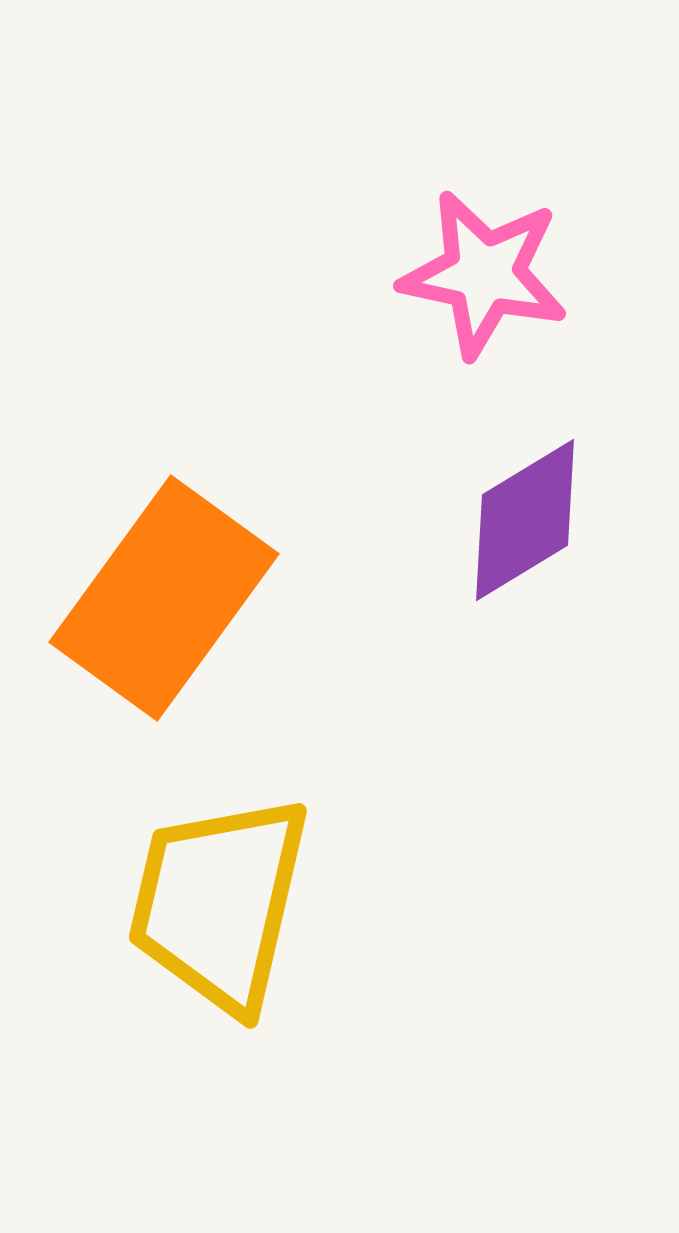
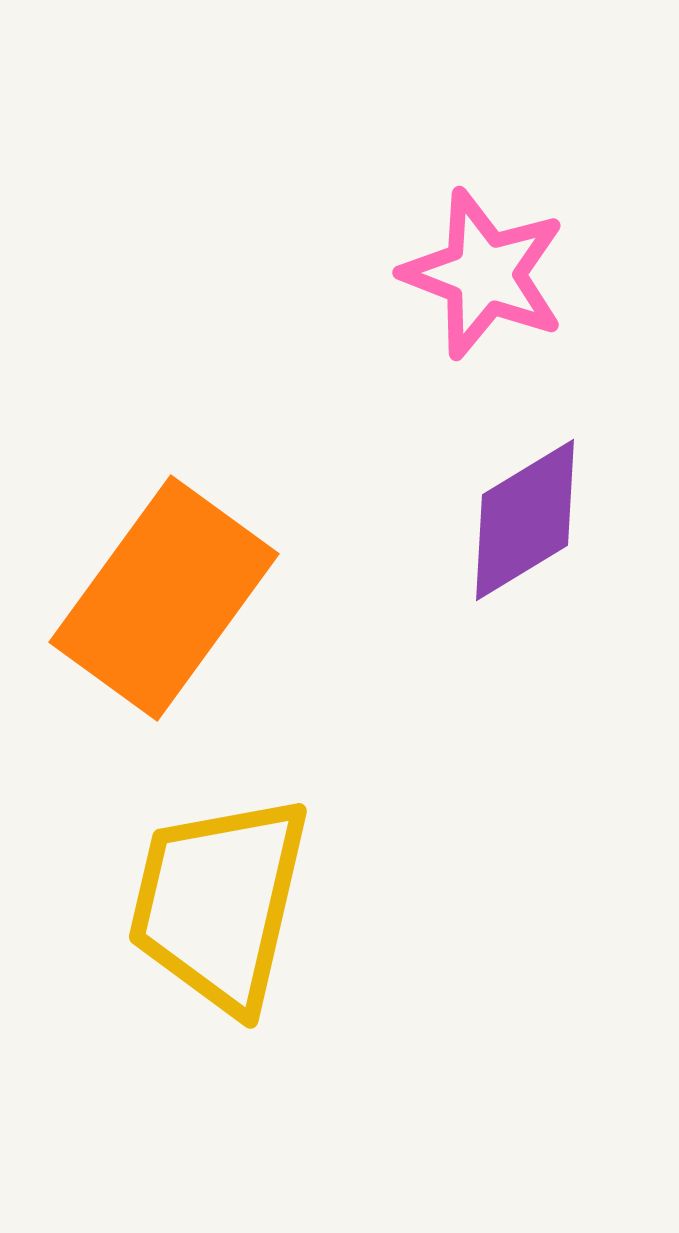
pink star: rotated 9 degrees clockwise
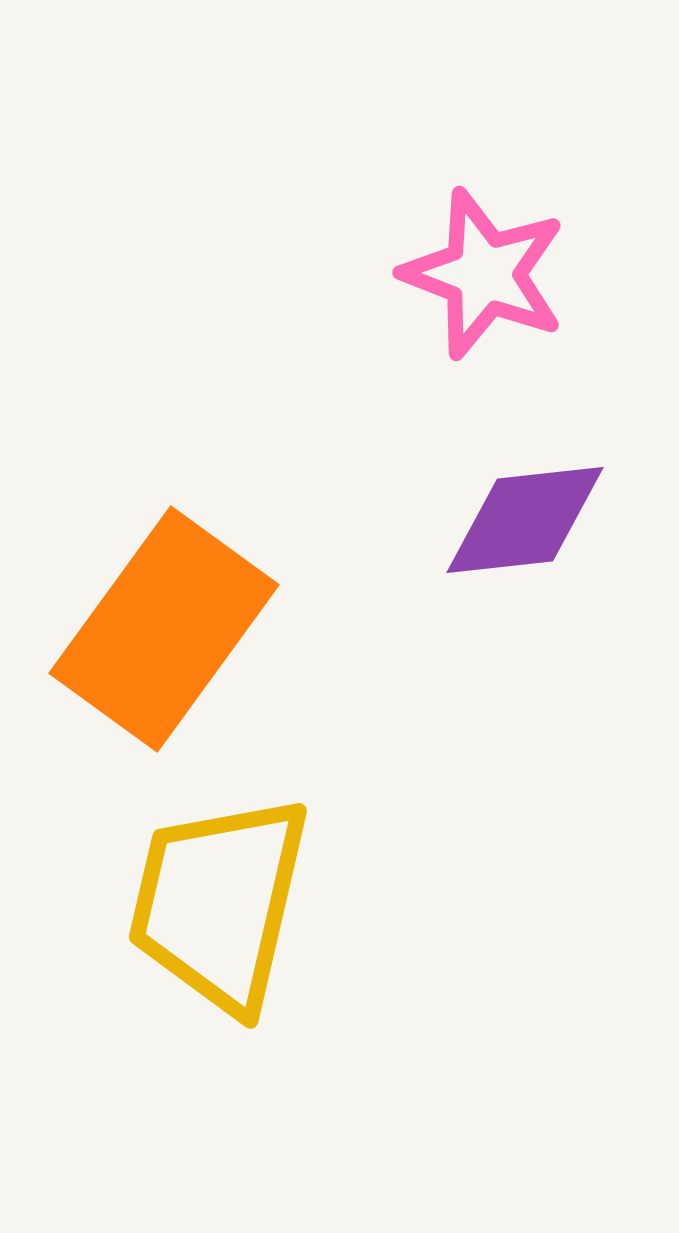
purple diamond: rotated 25 degrees clockwise
orange rectangle: moved 31 px down
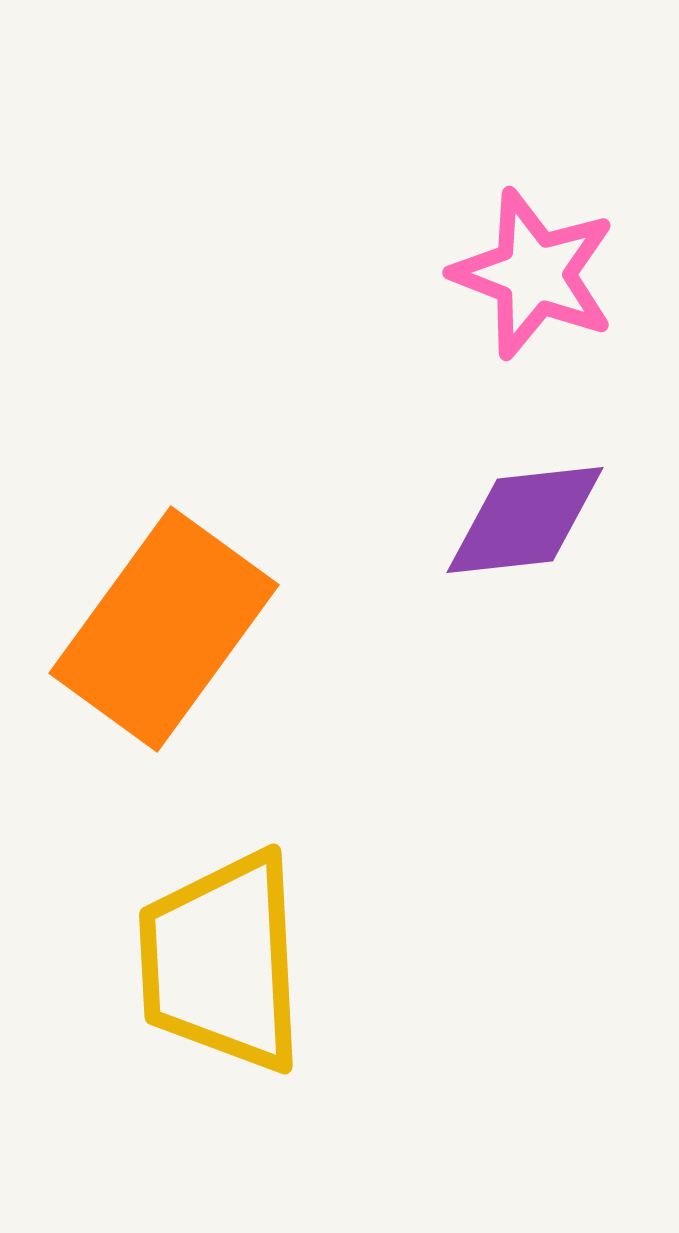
pink star: moved 50 px right
yellow trapezoid: moved 3 px right, 59 px down; rotated 16 degrees counterclockwise
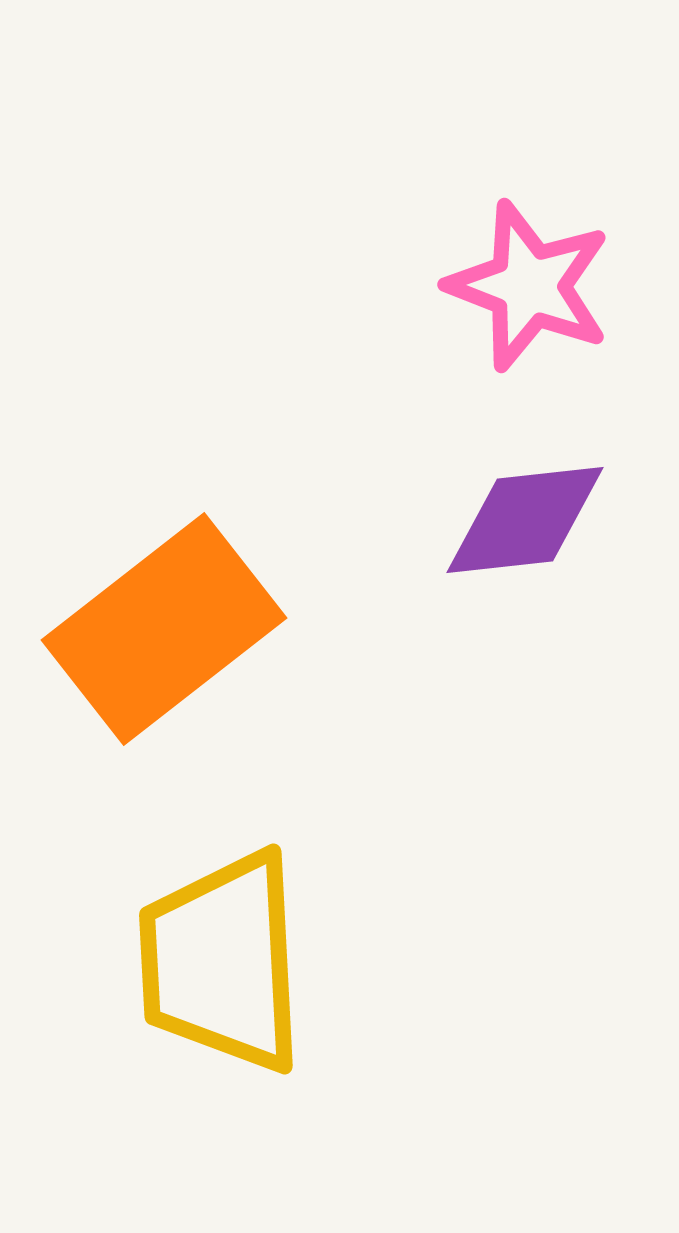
pink star: moved 5 px left, 12 px down
orange rectangle: rotated 16 degrees clockwise
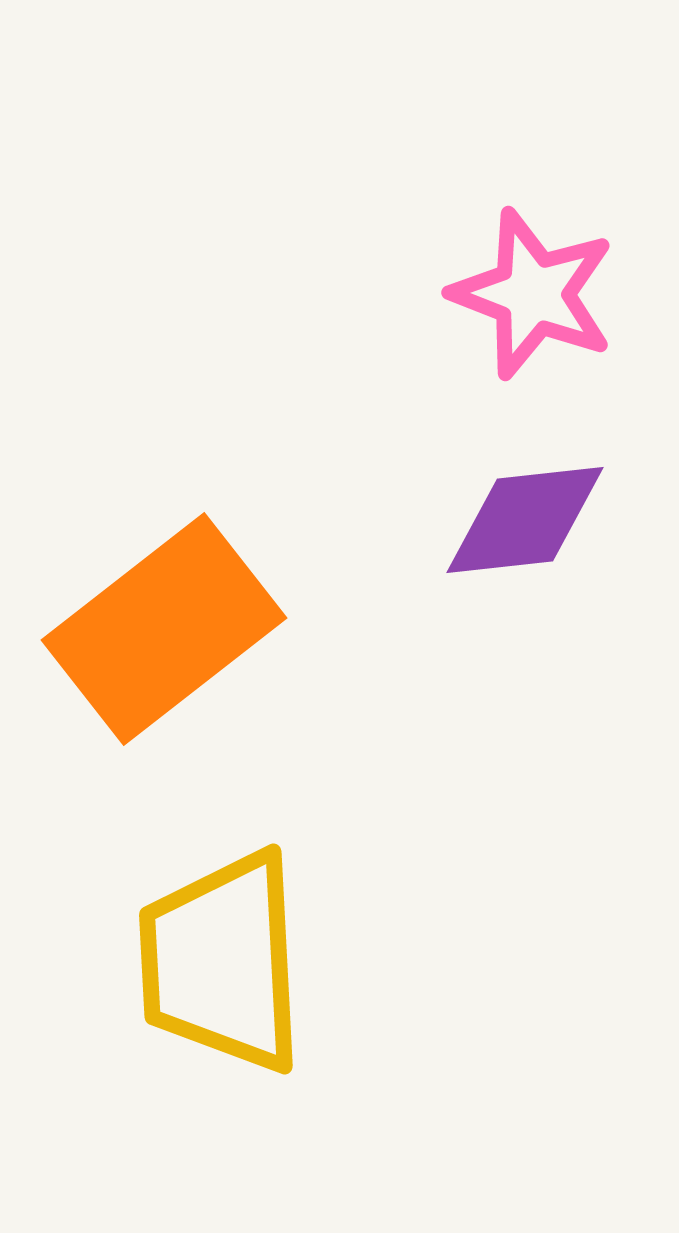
pink star: moved 4 px right, 8 px down
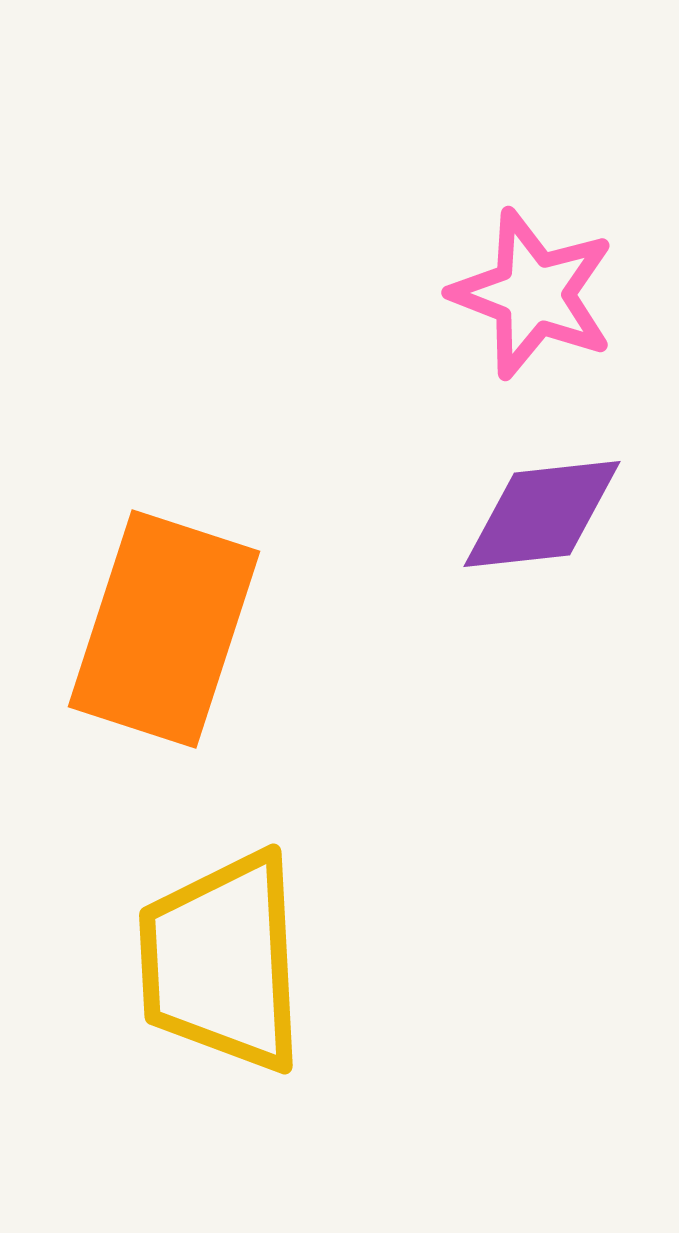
purple diamond: moved 17 px right, 6 px up
orange rectangle: rotated 34 degrees counterclockwise
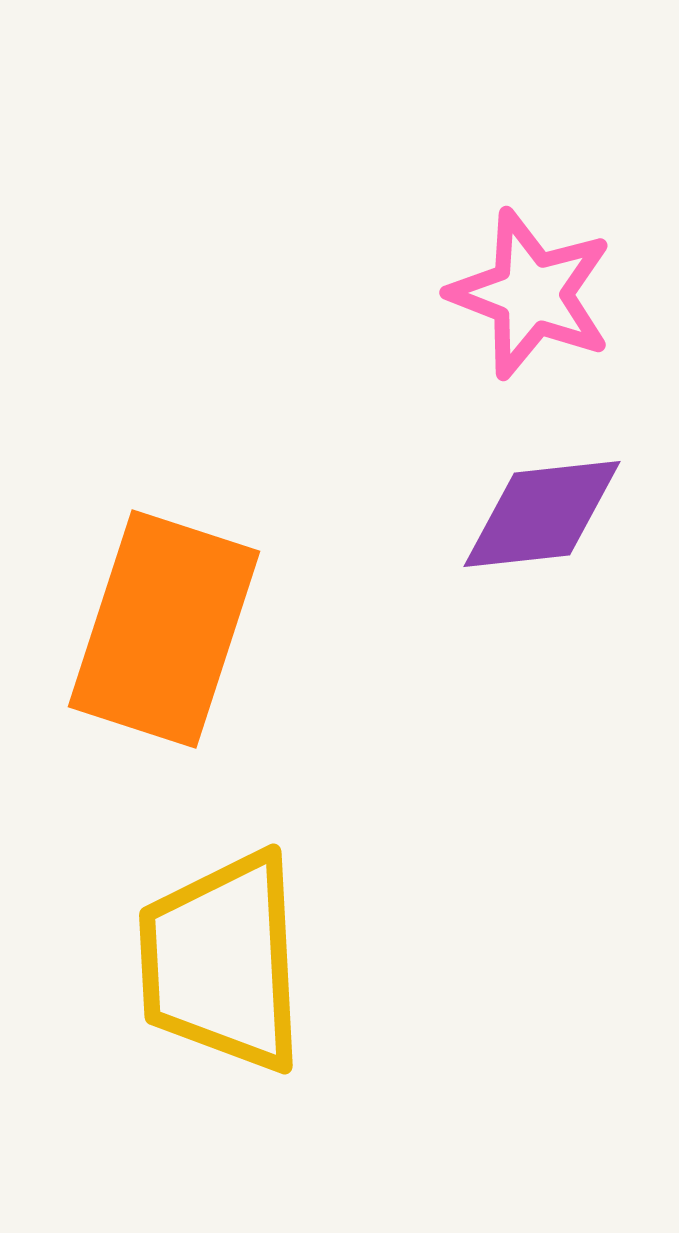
pink star: moved 2 px left
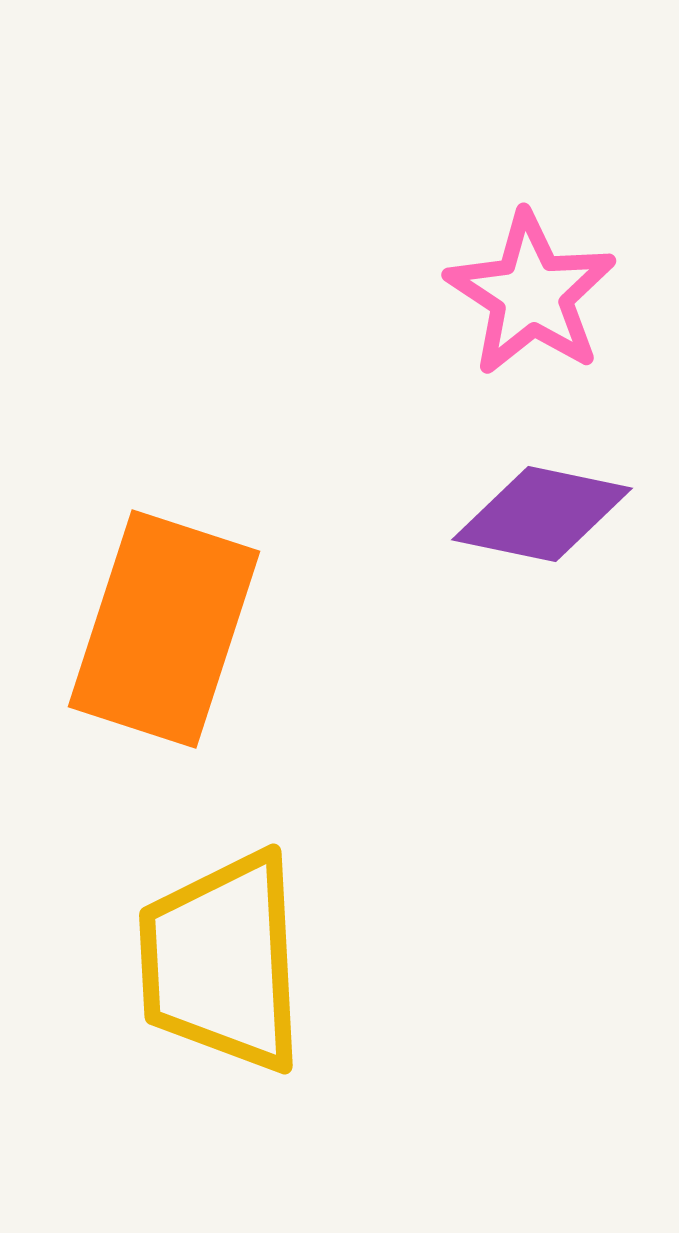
pink star: rotated 12 degrees clockwise
purple diamond: rotated 18 degrees clockwise
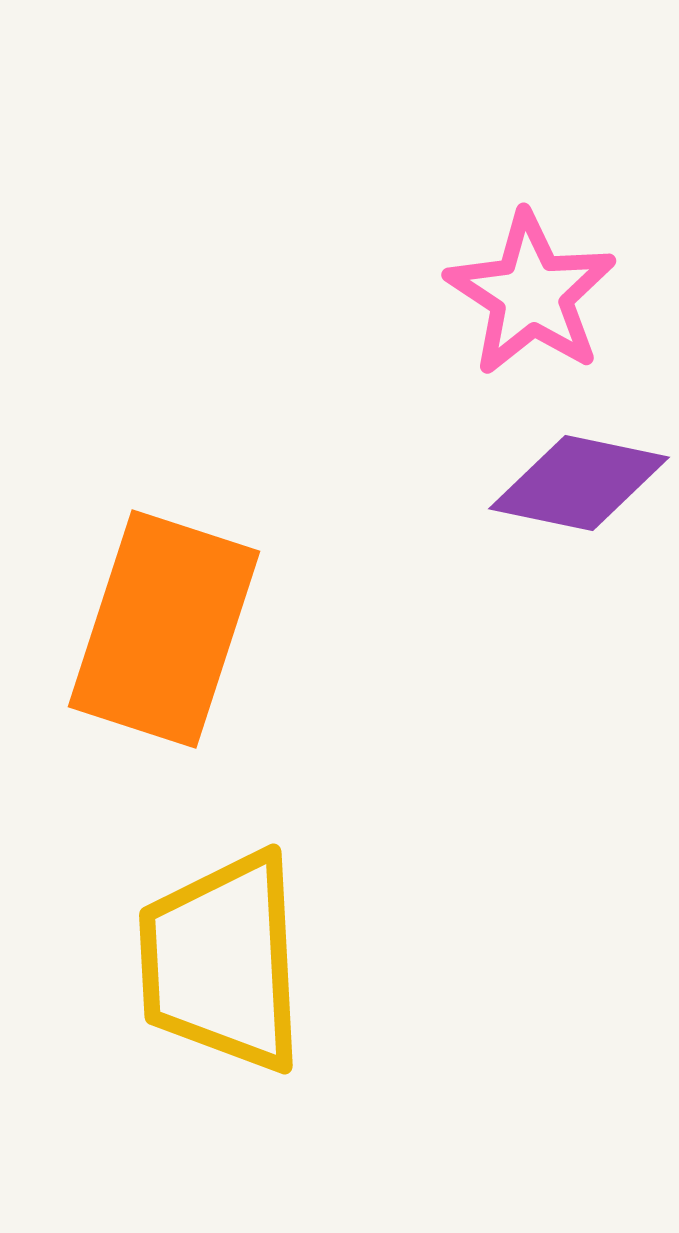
purple diamond: moved 37 px right, 31 px up
